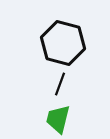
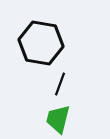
black hexagon: moved 22 px left; rotated 6 degrees counterclockwise
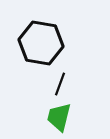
green trapezoid: moved 1 px right, 2 px up
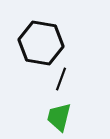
black line: moved 1 px right, 5 px up
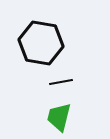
black line: moved 3 px down; rotated 60 degrees clockwise
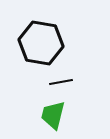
green trapezoid: moved 6 px left, 2 px up
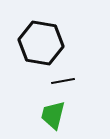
black line: moved 2 px right, 1 px up
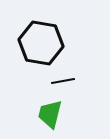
green trapezoid: moved 3 px left, 1 px up
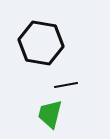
black line: moved 3 px right, 4 px down
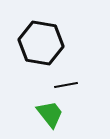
green trapezoid: rotated 128 degrees clockwise
